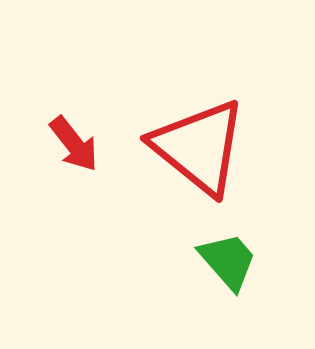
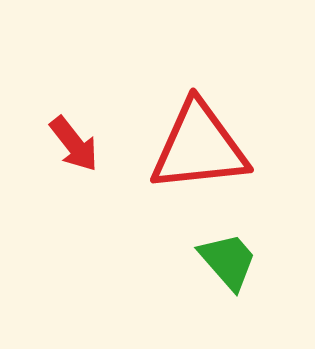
red triangle: rotated 45 degrees counterclockwise
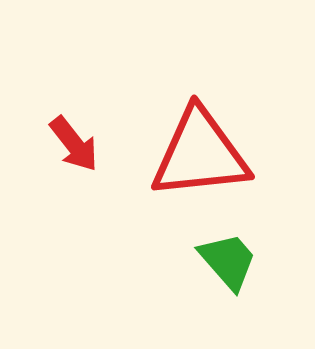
red triangle: moved 1 px right, 7 px down
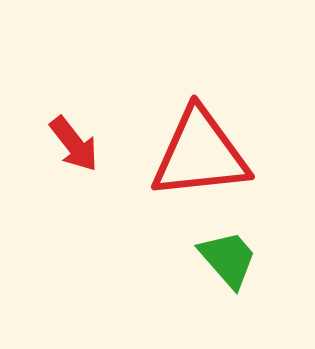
green trapezoid: moved 2 px up
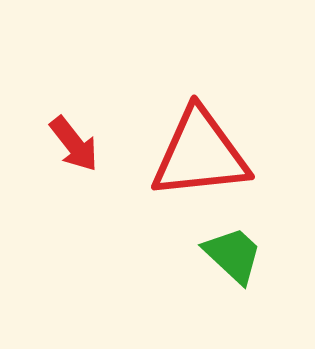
green trapezoid: moved 5 px right, 4 px up; rotated 6 degrees counterclockwise
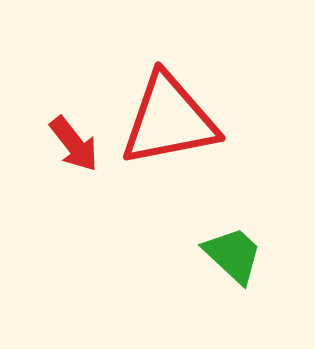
red triangle: moved 31 px left, 34 px up; rotated 5 degrees counterclockwise
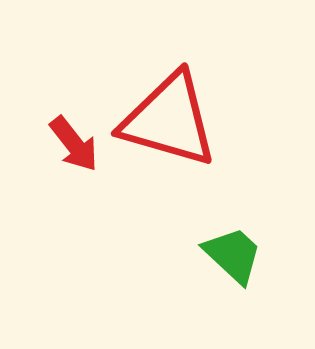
red triangle: rotated 27 degrees clockwise
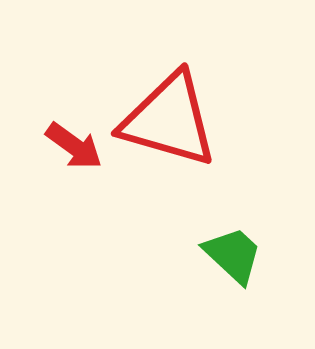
red arrow: moved 2 px down; rotated 16 degrees counterclockwise
